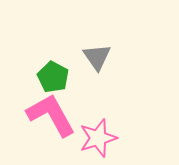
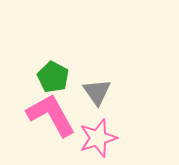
gray triangle: moved 35 px down
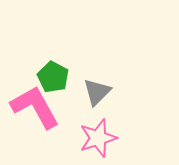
gray triangle: rotated 20 degrees clockwise
pink L-shape: moved 16 px left, 8 px up
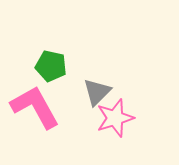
green pentagon: moved 2 px left, 11 px up; rotated 16 degrees counterclockwise
pink star: moved 17 px right, 20 px up
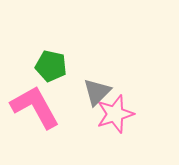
pink star: moved 4 px up
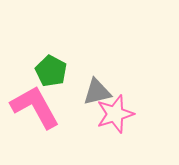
green pentagon: moved 5 px down; rotated 16 degrees clockwise
gray triangle: rotated 32 degrees clockwise
